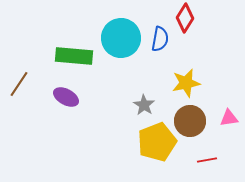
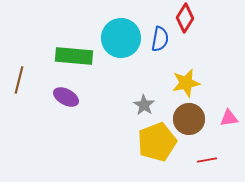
brown line: moved 4 px up; rotated 20 degrees counterclockwise
brown circle: moved 1 px left, 2 px up
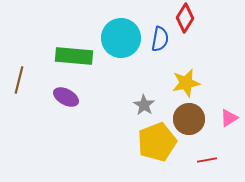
pink triangle: rotated 24 degrees counterclockwise
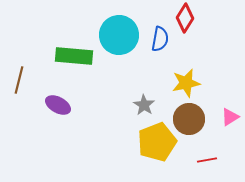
cyan circle: moved 2 px left, 3 px up
purple ellipse: moved 8 px left, 8 px down
pink triangle: moved 1 px right, 1 px up
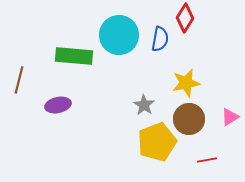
purple ellipse: rotated 40 degrees counterclockwise
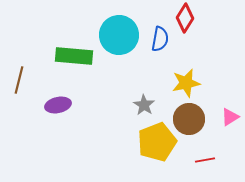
red line: moved 2 px left
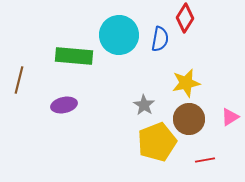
purple ellipse: moved 6 px right
